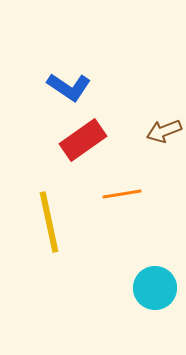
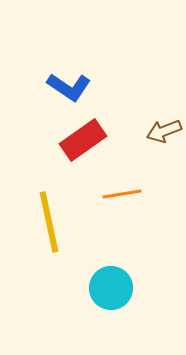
cyan circle: moved 44 px left
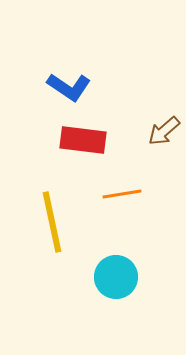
brown arrow: rotated 20 degrees counterclockwise
red rectangle: rotated 42 degrees clockwise
yellow line: moved 3 px right
cyan circle: moved 5 px right, 11 px up
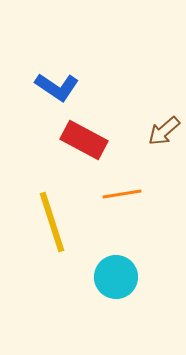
blue L-shape: moved 12 px left
red rectangle: moved 1 px right; rotated 21 degrees clockwise
yellow line: rotated 6 degrees counterclockwise
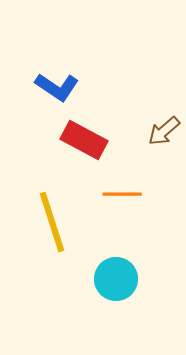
orange line: rotated 9 degrees clockwise
cyan circle: moved 2 px down
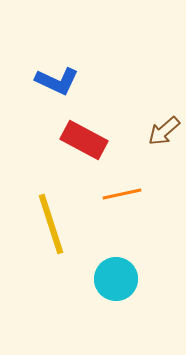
blue L-shape: moved 6 px up; rotated 9 degrees counterclockwise
orange line: rotated 12 degrees counterclockwise
yellow line: moved 1 px left, 2 px down
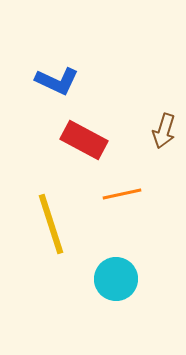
brown arrow: rotated 32 degrees counterclockwise
